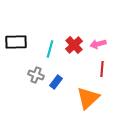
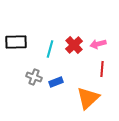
gray cross: moved 2 px left, 2 px down
blue rectangle: rotated 32 degrees clockwise
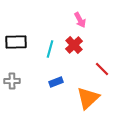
pink arrow: moved 18 px left, 24 px up; rotated 105 degrees counterclockwise
red line: rotated 49 degrees counterclockwise
gray cross: moved 22 px left, 4 px down; rotated 21 degrees counterclockwise
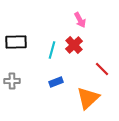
cyan line: moved 2 px right, 1 px down
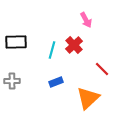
pink arrow: moved 6 px right
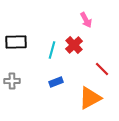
orange triangle: moved 2 px right; rotated 15 degrees clockwise
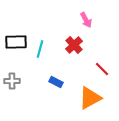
cyan line: moved 12 px left, 1 px up
blue rectangle: rotated 48 degrees clockwise
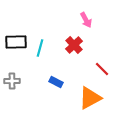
cyan line: moved 1 px up
